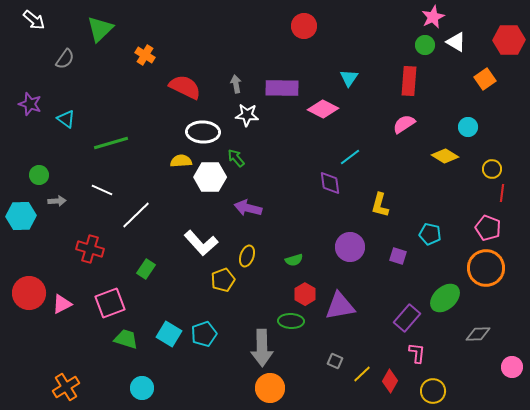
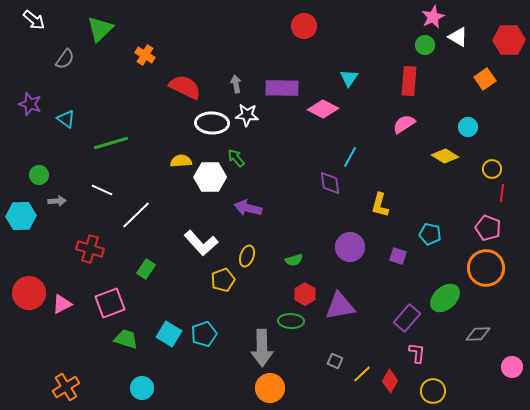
white triangle at (456, 42): moved 2 px right, 5 px up
white ellipse at (203, 132): moved 9 px right, 9 px up
cyan line at (350, 157): rotated 25 degrees counterclockwise
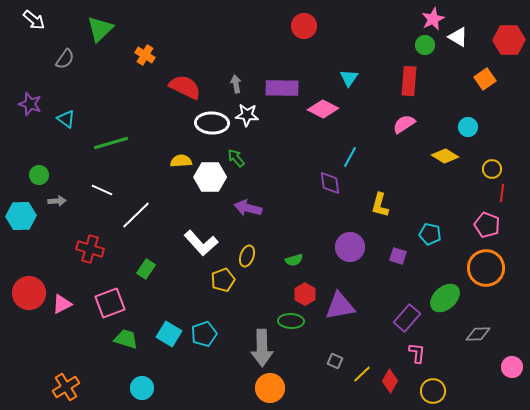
pink star at (433, 17): moved 2 px down
pink pentagon at (488, 228): moved 1 px left, 3 px up
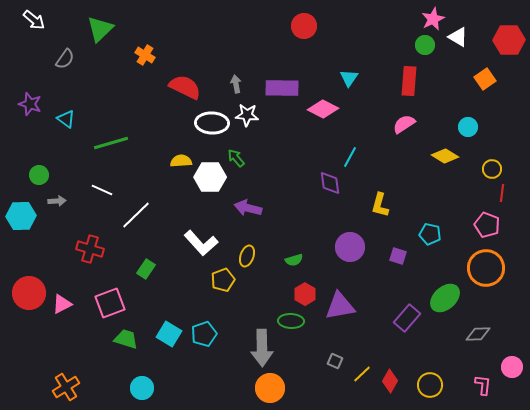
pink L-shape at (417, 353): moved 66 px right, 32 px down
yellow circle at (433, 391): moved 3 px left, 6 px up
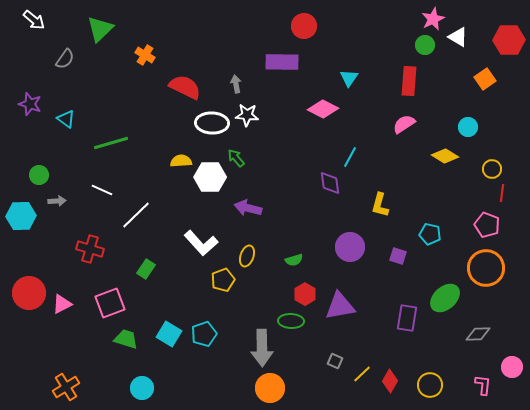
purple rectangle at (282, 88): moved 26 px up
purple rectangle at (407, 318): rotated 32 degrees counterclockwise
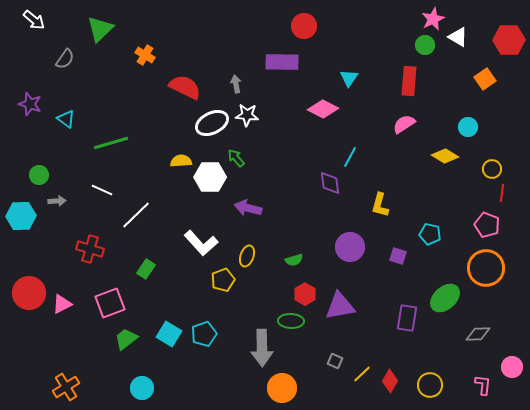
white ellipse at (212, 123): rotated 28 degrees counterclockwise
green trapezoid at (126, 339): rotated 55 degrees counterclockwise
orange circle at (270, 388): moved 12 px right
